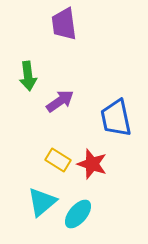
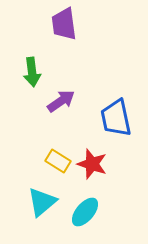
green arrow: moved 4 px right, 4 px up
purple arrow: moved 1 px right
yellow rectangle: moved 1 px down
cyan ellipse: moved 7 px right, 2 px up
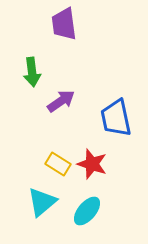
yellow rectangle: moved 3 px down
cyan ellipse: moved 2 px right, 1 px up
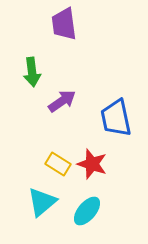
purple arrow: moved 1 px right
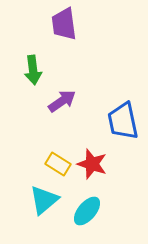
green arrow: moved 1 px right, 2 px up
blue trapezoid: moved 7 px right, 3 px down
cyan triangle: moved 2 px right, 2 px up
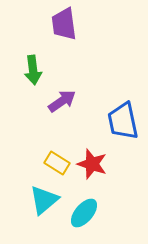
yellow rectangle: moved 1 px left, 1 px up
cyan ellipse: moved 3 px left, 2 px down
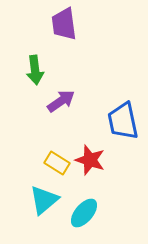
green arrow: moved 2 px right
purple arrow: moved 1 px left
red star: moved 2 px left, 4 px up
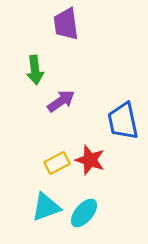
purple trapezoid: moved 2 px right
yellow rectangle: rotated 60 degrees counterclockwise
cyan triangle: moved 2 px right, 7 px down; rotated 20 degrees clockwise
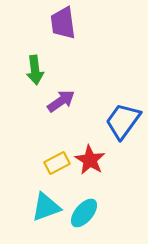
purple trapezoid: moved 3 px left, 1 px up
blue trapezoid: rotated 48 degrees clockwise
red star: rotated 12 degrees clockwise
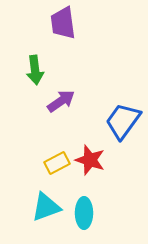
red star: rotated 12 degrees counterclockwise
cyan ellipse: rotated 40 degrees counterclockwise
